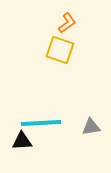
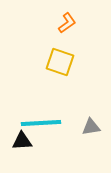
yellow square: moved 12 px down
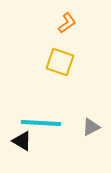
cyan line: rotated 6 degrees clockwise
gray triangle: rotated 18 degrees counterclockwise
black triangle: rotated 35 degrees clockwise
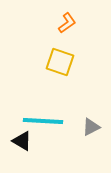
cyan line: moved 2 px right, 2 px up
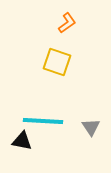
yellow square: moved 3 px left
gray triangle: rotated 36 degrees counterclockwise
black triangle: rotated 20 degrees counterclockwise
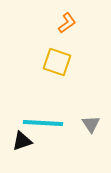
cyan line: moved 2 px down
gray triangle: moved 3 px up
black triangle: rotated 30 degrees counterclockwise
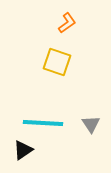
black triangle: moved 1 px right, 9 px down; rotated 15 degrees counterclockwise
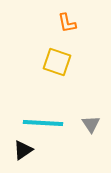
orange L-shape: rotated 115 degrees clockwise
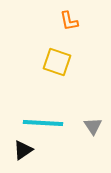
orange L-shape: moved 2 px right, 2 px up
gray triangle: moved 2 px right, 2 px down
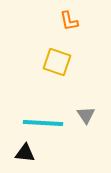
gray triangle: moved 7 px left, 11 px up
black triangle: moved 2 px right, 3 px down; rotated 40 degrees clockwise
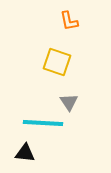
gray triangle: moved 17 px left, 13 px up
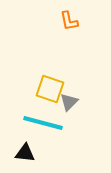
yellow square: moved 7 px left, 27 px down
gray triangle: rotated 18 degrees clockwise
cyan line: rotated 12 degrees clockwise
